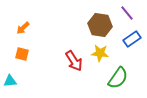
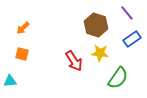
brown hexagon: moved 4 px left; rotated 10 degrees clockwise
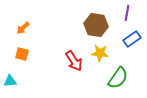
purple line: rotated 49 degrees clockwise
brown hexagon: rotated 10 degrees counterclockwise
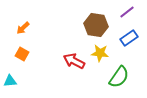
purple line: moved 1 px up; rotated 42 degrees clockwise
blue rectangle: moved 3 px left, 1 px up
orange square: rotated 16 degrees clockwise
red arrow: rotated 150 degrees clockwise
green semicircle: moved 1 px right, 1 px up
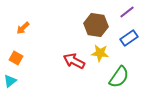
orange square: moved 6 px left, 4 px down
cyan triangle: rotated 32 degrees counterclockwise
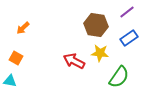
cyan triangle: rotated 48 degrees clockwise
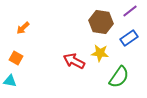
purple line: moved 3 px right, 1 px up
brown hexagon: moved 5 px right, 3 px up
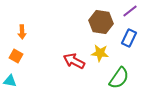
orange arrow: moved 1 px left, 4 px down; rotated 48 degrees counterclockwise
blue rectangle: rotated 30 degrees counterclockwise
orange square: moved 2 px up
green semicircle: moved 1 px down
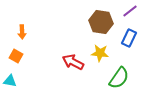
red arrow: moved 1 px left, 1 px down
